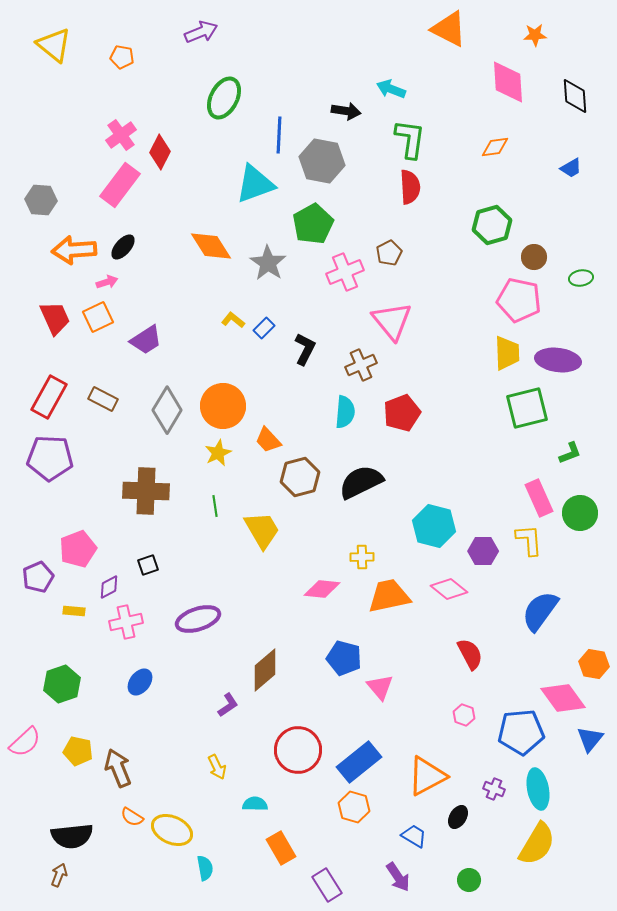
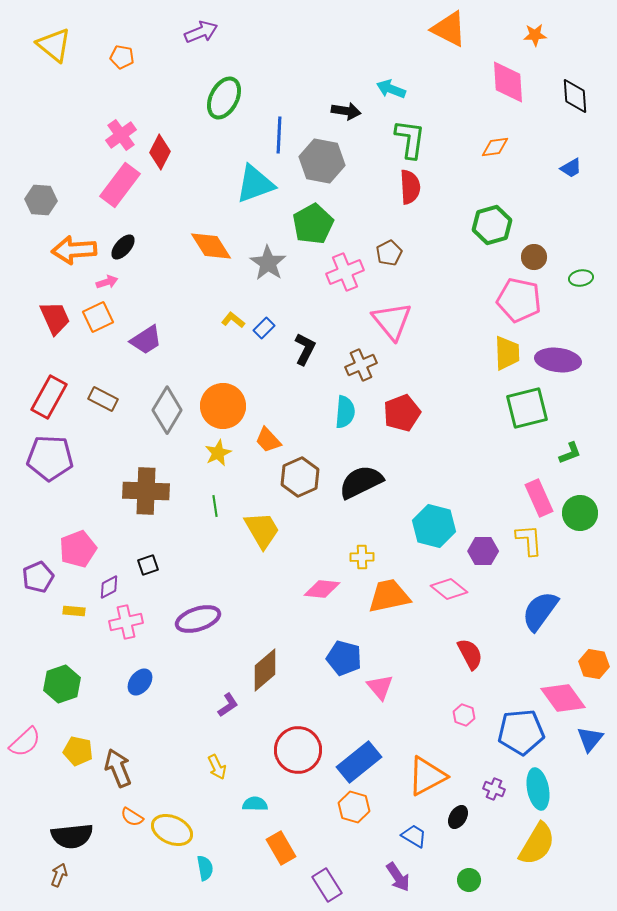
brown hexagon at (300, 477): rotated 9 degrees counterclockwise
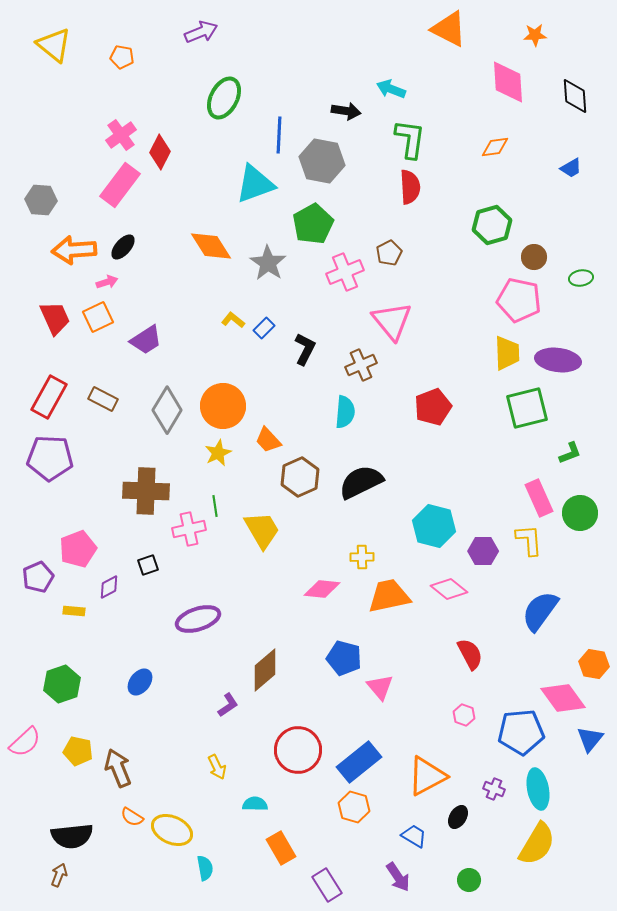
red pentagon at (402, 413): moved 31 px right, 6 px up
pink cross at (126, 622): moved 63 px right, 93 px up
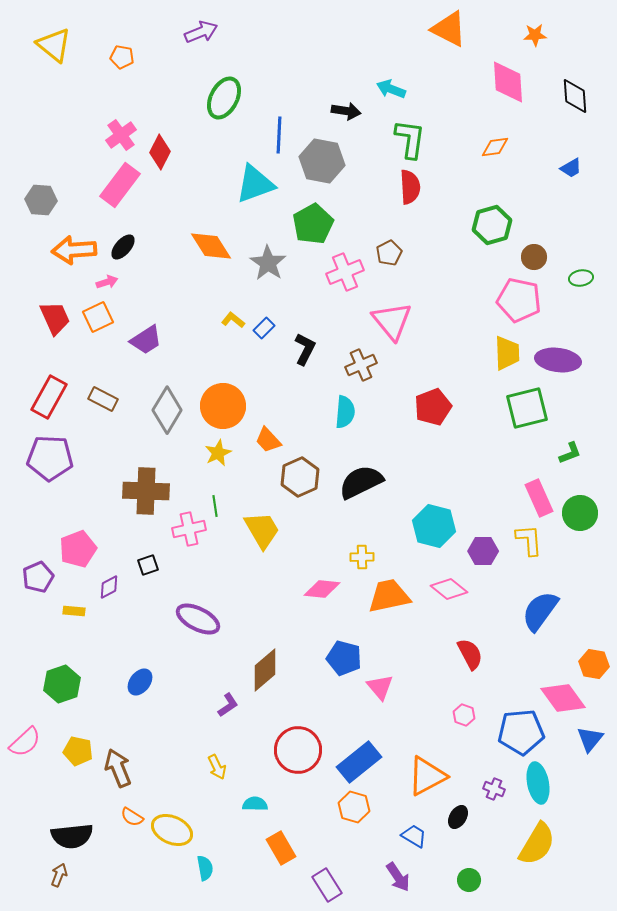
purple ellipse at (198, 619): rotated 45 degrees clockwise
cyan ellipse at (538, 789): moved 6 px up
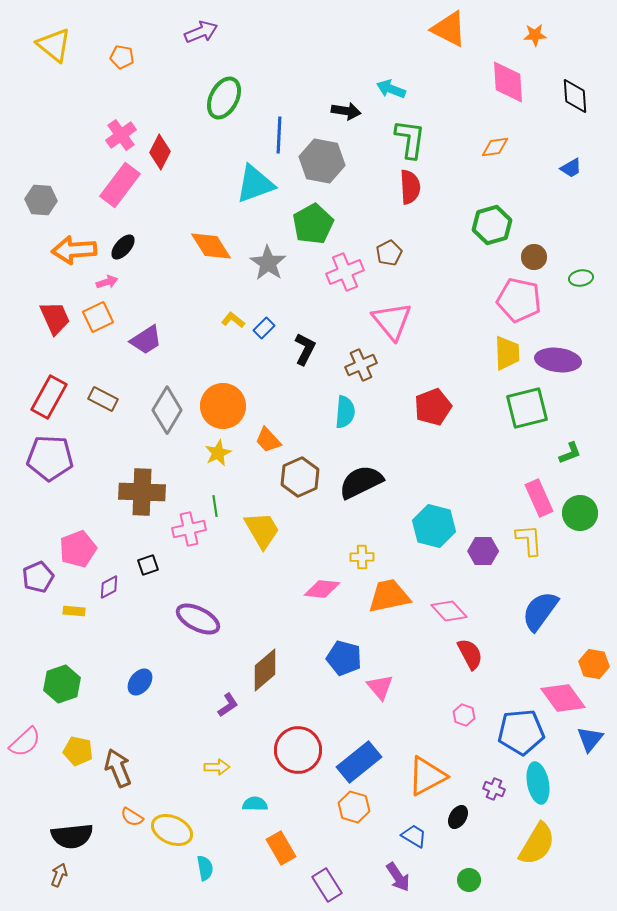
brown cross at (146, 491): moved 4 px left, 1 px down
pink diamond at (449, 589): moved 22 px down; rotated 9 degrees clockwise
yellow arrow at (217, 767): rotated 65 degrees counterclockwise
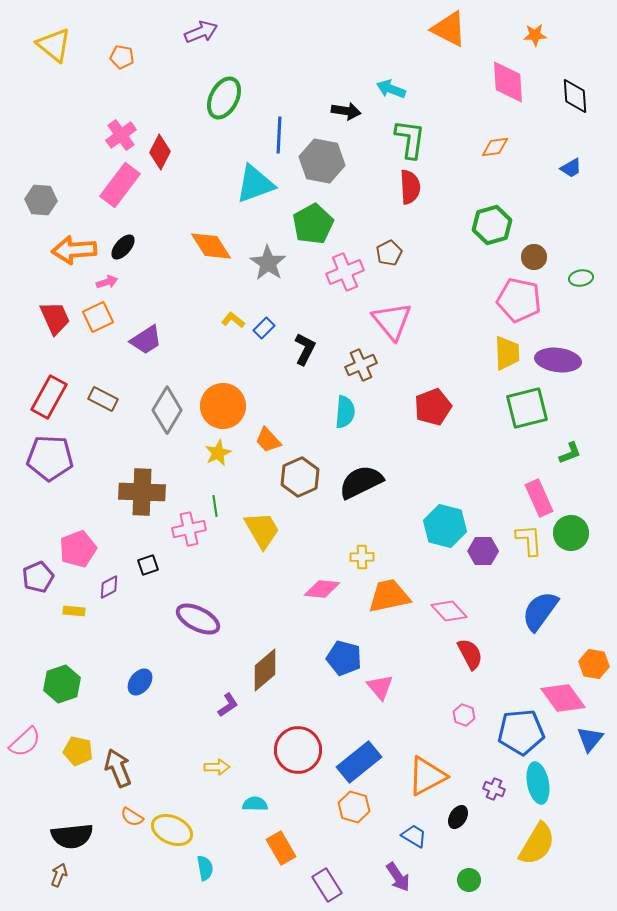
green circle at (580, 513): moved 9 px left, 20 px down
cyan hexagon at (434, 526): moved 11 px right
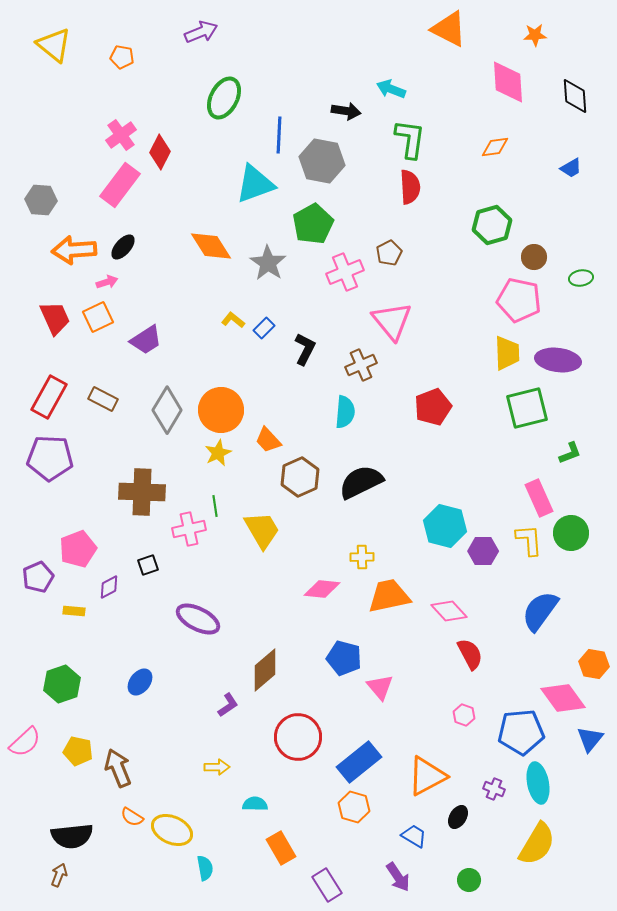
orange circle at (223, 406): moved 2 px left, 4 px down
red circle at (298, 750): moved 13 px up
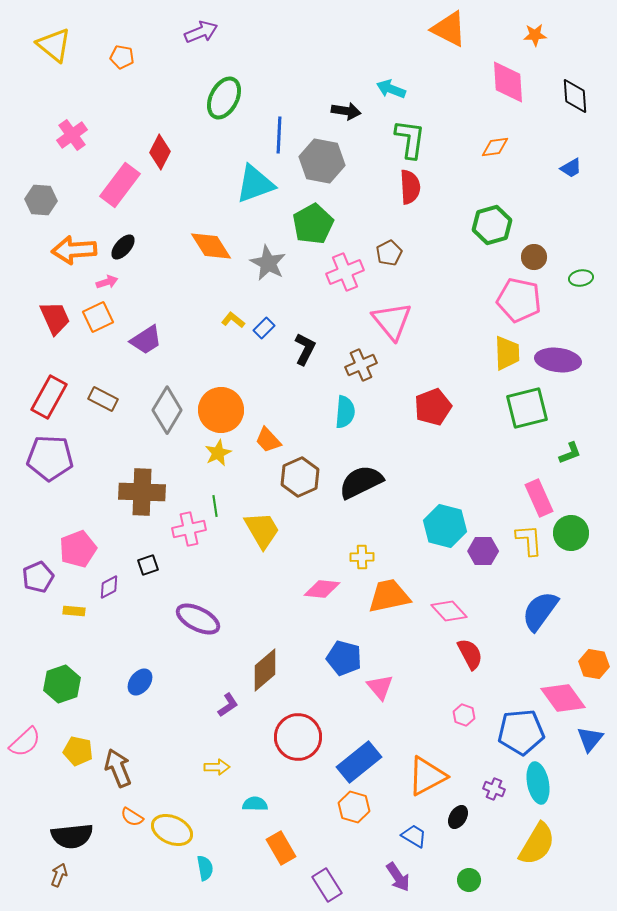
pink cross at (121, 135): moved 49 px left
gray star at (268, 263): rotated 6 degrees counterclockwise
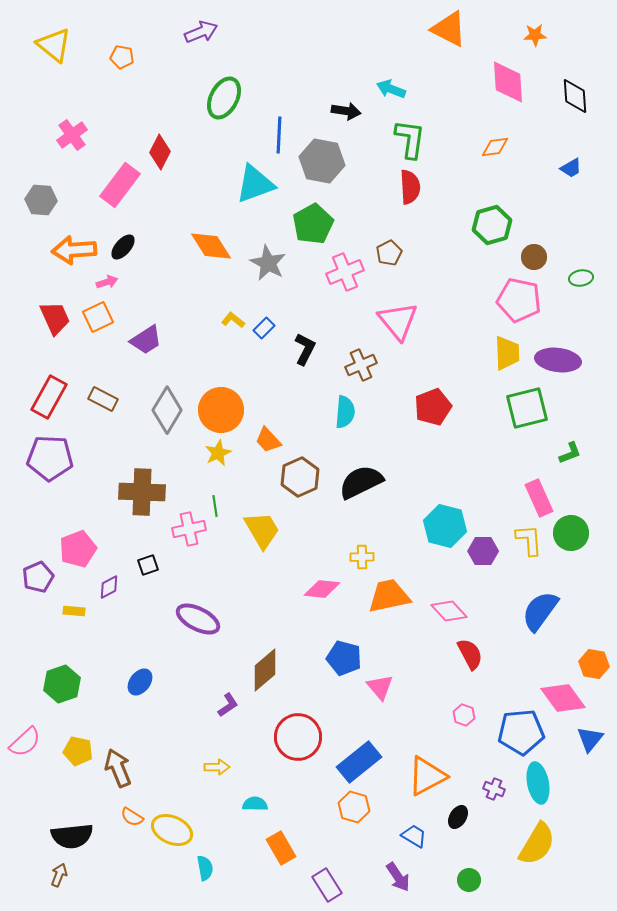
pink triangle at (392, 321): moved 6 px right
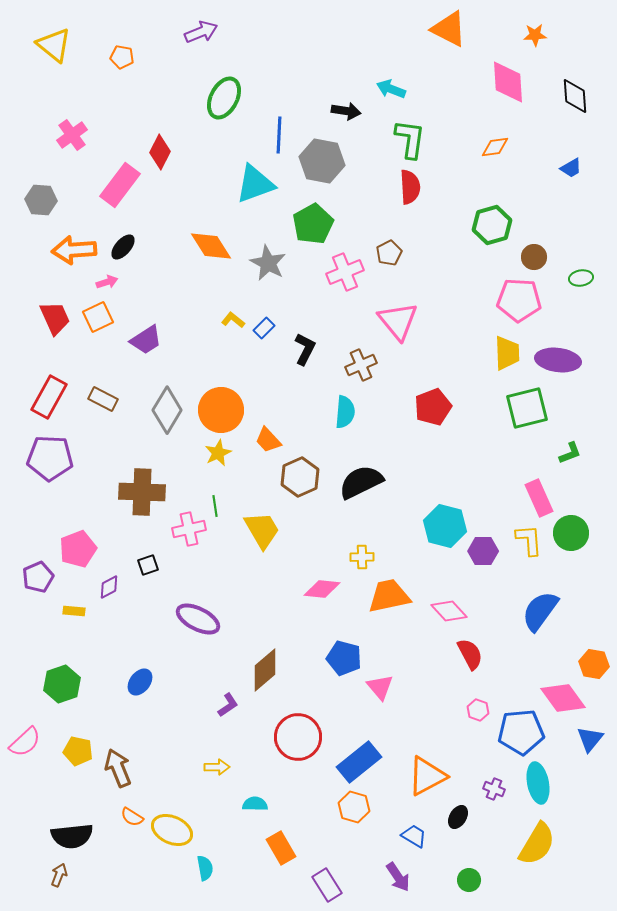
pink pentagon at (519, 300): rotated 9 degrees counterclockwise
pink hexagon at (464, 715): moved 14 px right, 5 px up
